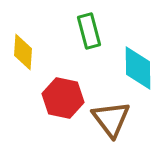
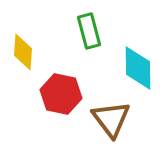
red hexagon: moved 2 px left, 4 px up
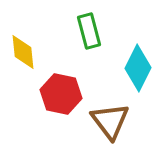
yellow diamond: rotated 9 degrees counterclockwise
cyan diamond: rotated 27 degrees clockwise
brown triangle: moved 1 px left, 2 px down
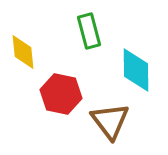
cyan diamond: moved 2 px left, 2 px down; rotated 27 degrees counterclockwise
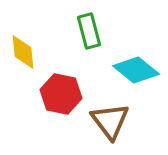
cyan diamond: rotated 51 degrees counterclockwise
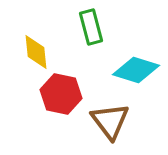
green rectangle: moved 2 px right, 4 px up
yellow diamond: moved 13 px right
cyan diamond: rotated 21 degrees counterclockwise
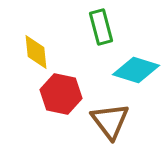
green rectangle: moved 10 px right
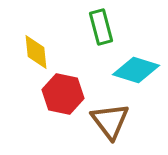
red hexagon: moved 2 px right
